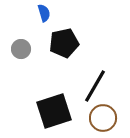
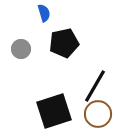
brown circle: moved 5 px left, 4 px up
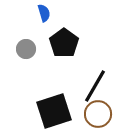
black pentagon: rotated 24 degrees counterclockwise
gray circle: moved 5 px right
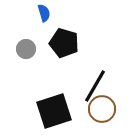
black pentagon: rotated 20 degrees counterclockwise
brown circle: moved 4 px right, 5 px up
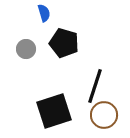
black line: rotated 12 degrees counterclockwise
brown circle: moved 2 px right, 6 px down
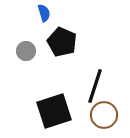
black pentagon: moved 2 px left, 1 px up; rotated 8 degrees clockwise
gray circle: moved 2 px down
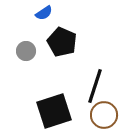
blue semicircle: rotated 72 degrees clockwise
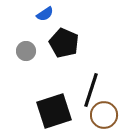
blue semicircle: moved 1 px right, 1 px down
black pentagon: moved 2 px right, 1 px down
black line: moved 4 px left, 4 px down
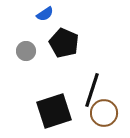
black line: moved 1 px right
brown circle: moved 2 px up
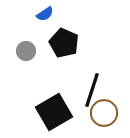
black square: moved 1 px down; rotated 12 degrees counterclockwise
